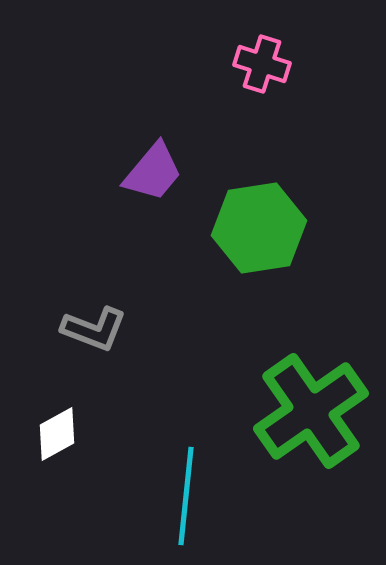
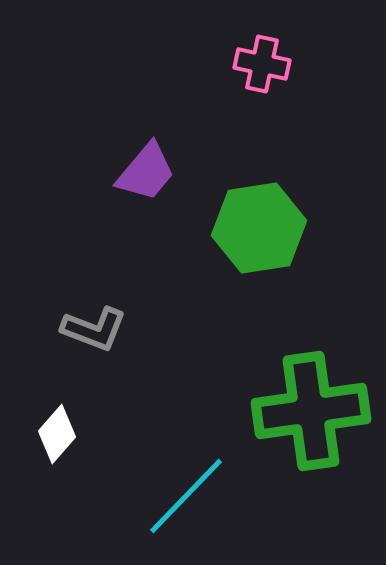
pink cross: rotated 6 degrees counterclockwise
purple trapezoid: moved 7 px left
green cross: rotated 27 degrees clockwise
white diamond: rotated 20 degrees counterclockwise
cyan line: rotated 38 degrees clockwise
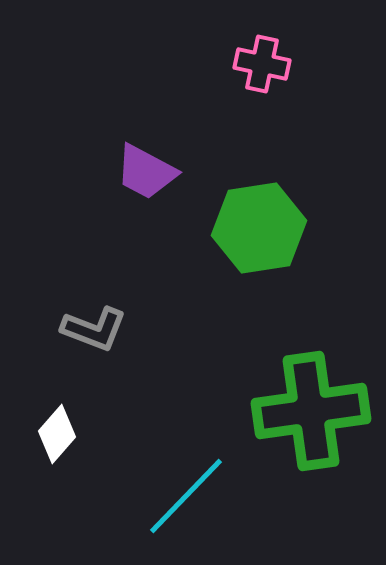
purple trapezoid: rotated 78 degrees clockwise
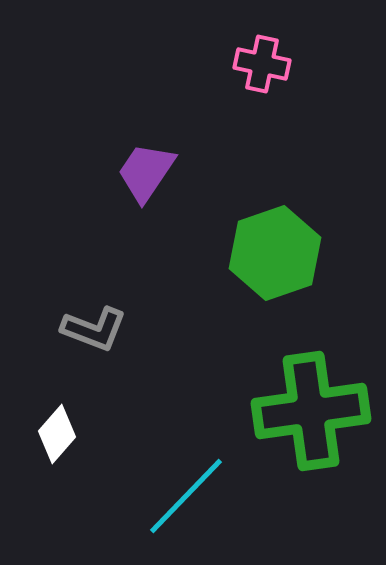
purple trapezoid: rotated 96 degrees clockwise
green hexagon: moved 16 px right, 25 px down; rotated 10 degrees counterclockwise
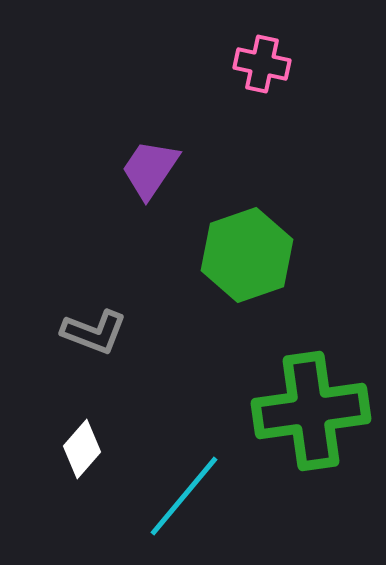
purple trapezoid: moved 4 px right, 3 px up
green hexagon: moved 28 px left, 2 px down
gray L-shape: moved 3 px down
white diamond: moved 25 px right, 15 px down
cyan line: moved 2 px left; rotated 4 degrees counterclockwise
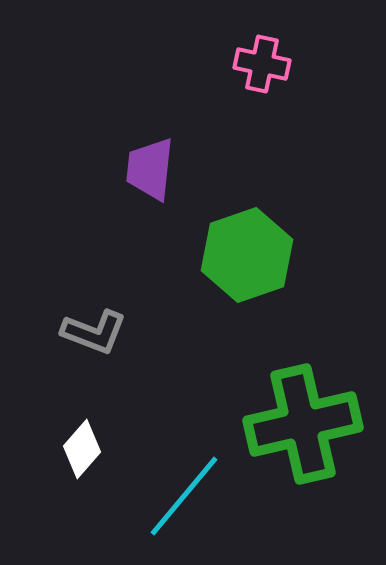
purple trapezoid: rotated 28 degrees counterclockwise
green cross: moved 8 px left, 13 px down; rotated 5 degrees counterclockwise
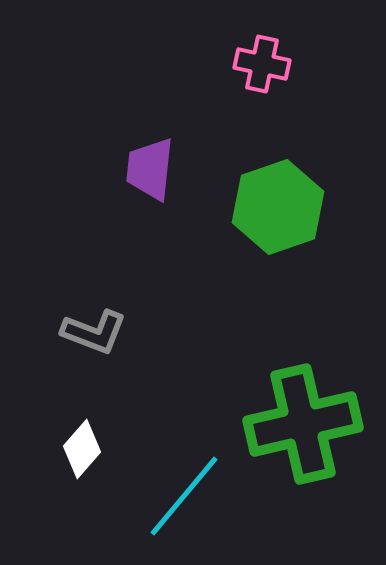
green hexagon: moved 31 px right, 48 px up
